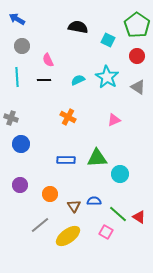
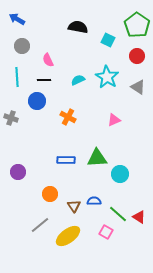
blue circle: moved 16 px right, 43 px up
purple circle: moved 2 px left, 13 px up
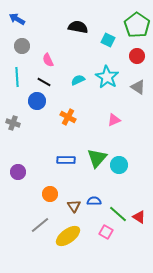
black line: moved 2 px down; rotated 32 degrees clockwise
gray cross: moved 2 px right, 5 px down
green triangle: rotated 45 degrees counterclockwise
cyan circle: moved 1 px left, 9 px up
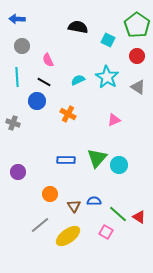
blue arrow: rotated 28 degrees counterclockwise
orange cross: moved 3 px up
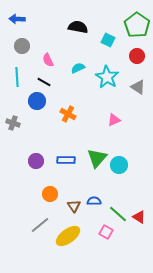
cyan semicircle: moved 12 px up
purple circle: moved 18 px right, 11 px up
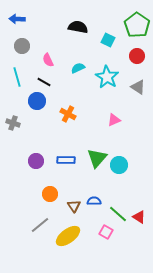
cyan line: rotated 12 degrees counterclockwise
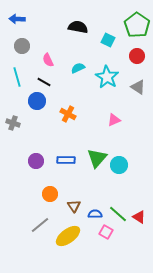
blue semicircle: moved 1 px right, 13 px down
